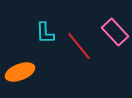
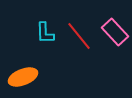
red line: moved 10 px up
orange ellipse: moved 3 px right, 5 px down
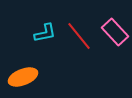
cyan L-shape: rotated 100 degrees counterclockwise
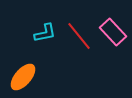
pink rectangle: moved 2 px left
orange ellipse: rotated 28 degrees counterclockwise
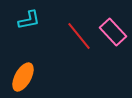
cyan L-shape: moved 16 px left, 13 px up
orange ellipse: rotated 12 degrees counterclockwise
